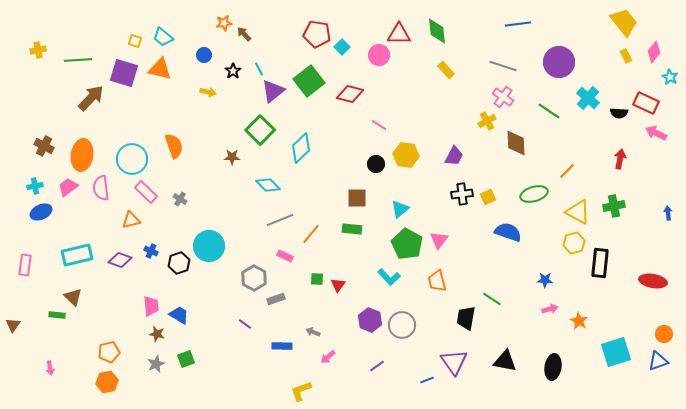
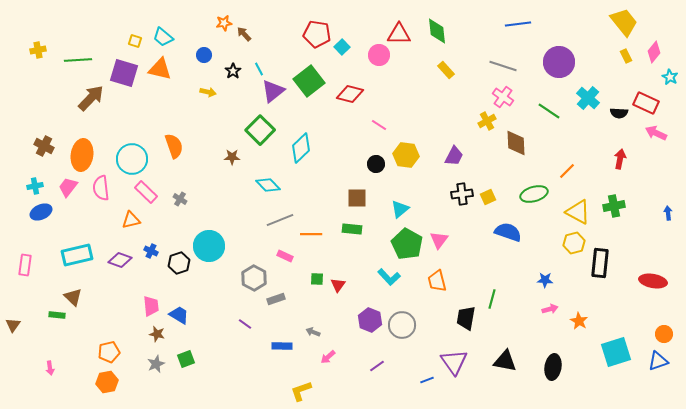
pink trapezoid at (68, 187): rotated 15 degrees counterclockwise
orange line at (311, 234): rotated 50 degrees clockwise
green line at (492, 299): rotated 72 degrees clockwise
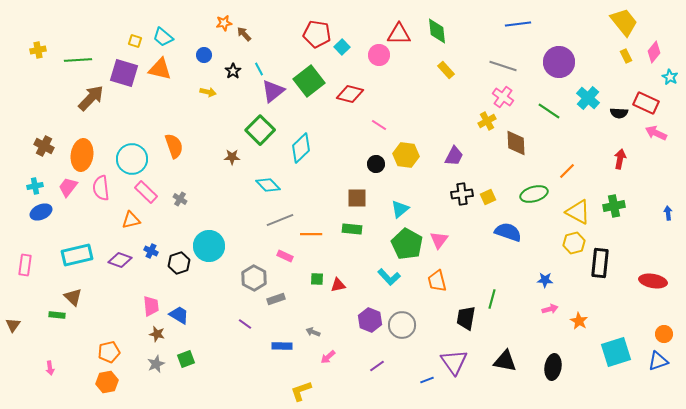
red triangle at (338, 285): rotated 42 degrees clockwise
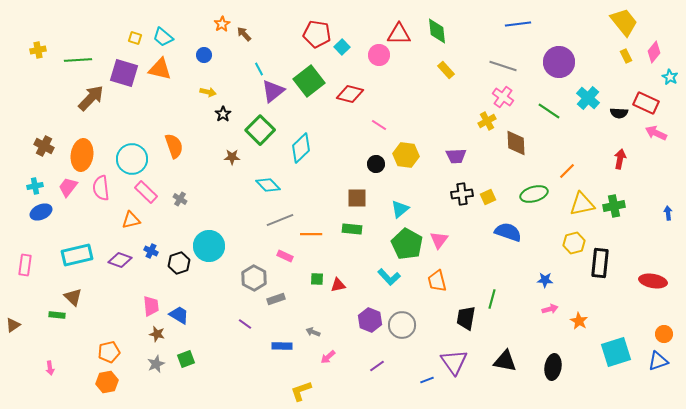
orange star at (224, 23): moved 2 px left, 1 px down; rotated 21 degrees counterclockwise
yellow square at (135, 41): moved 3 px up
black star at (233, 71): moved 10 px left, 43 px down
purple trapezoid at (454, 156): moved 2 px right; rotated 60 degrees clockwise
yellow triangle at (578, 212): moved 4 px right, 8 px up; rotated 40 degrees counterclockwise
brown triangle at (13, 325): rotated 21 degrees clockwise
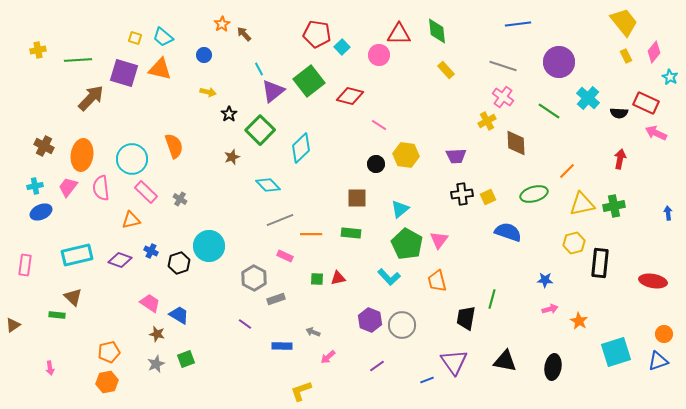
red diamond at (350, 94): moved 2 px down
black star at (223, 114): moved 6 px right
brown star at (232, 157): rotated 21 degrees counterclockwise
green rectangle at (352, 229): moved 1 px left, 4 px down
red triangle at (338, 285): moved 7 px up
pink trapezoid at (151, 306): moved 1 px left, 3 px up; rotated 50 degrees counterclockwise
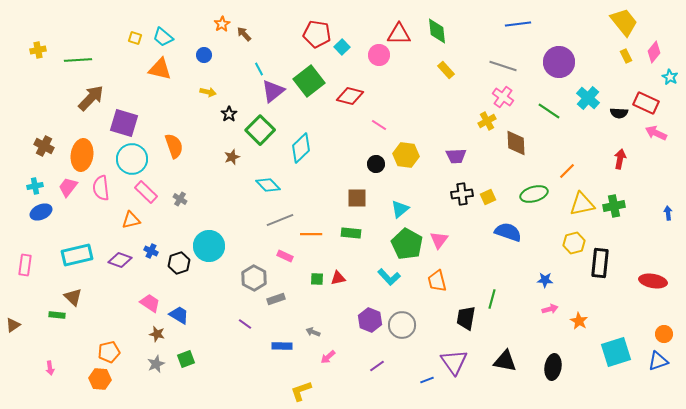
purple square at (124, 73): moved 50 px down
orange hexagon at (107, 382): moved 7 px left, 3 px up; rotated 15 degrees clockwise
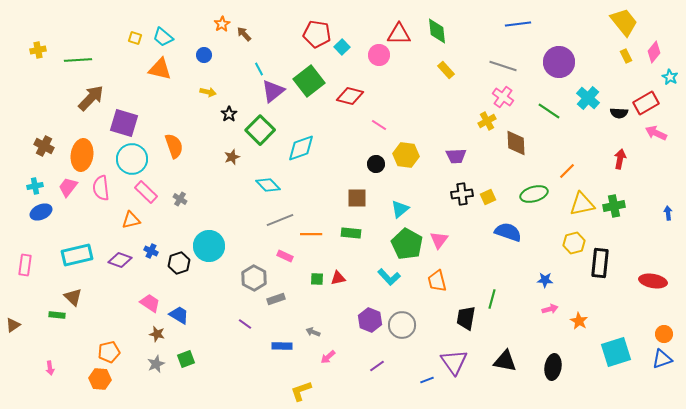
red rectangle at (646, 103): rotated 55 degrees counterclockwise
cyan diamond at (301, 148): rotated 24 degrees clockwise
blue triangle at (658, 361): moved 4 px right, 2 px up
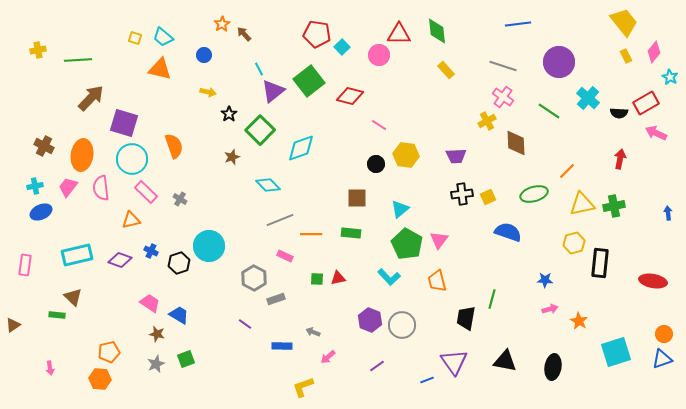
yellow L-shape at (301, 391): moved 2 px right, 4 px up
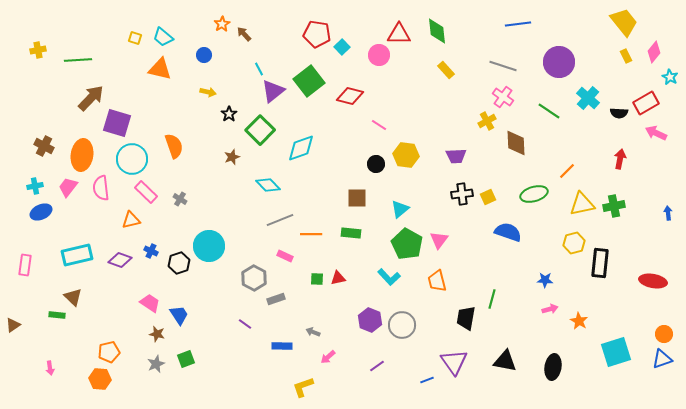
purple square at (124, 123): moved 7 px left
blue trapezoid at (179, 315): rotated 25 degrees clockwise
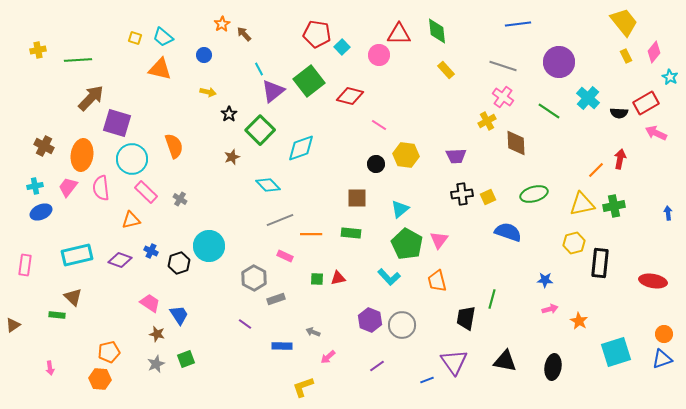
orange line at (567, 171): moved 29 px right, 1 px up
